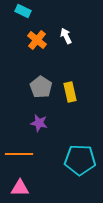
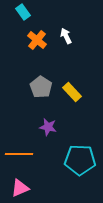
cyan rectangle: moved 1 px down; rotated 28 degrees clockwise
yellow rectangle: moved 2 px right; rotated 30 degrees counterclockwise
purple star: moved 9 px right, 4 px down
pink triangle: rotated 24 degrees counterclockwise
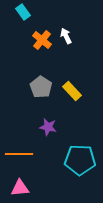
orange cross: moved 5 px right
yellow rectangle: moved 1 px up
pink triangle: rotated 18 degrees clockwise
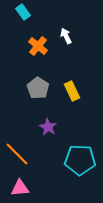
orange cross: moved 4 px left, 6 px down
gray pentagon: moved 3 px left, 1 px down
yellow rectangle: rotated 18 degrees clockwise
purple star: rotated 18 degrees clockwise
orange line: moved 2 px left; rotated 44 degrees clockwise
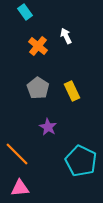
cyan rectangle: moved 2 px right
cyan pentagon: moved 1 px right, 1 px down; rotated 24 degrees clockwise
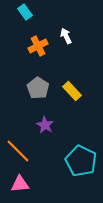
orange cross: rotated 24 degrees clockwise
yellow rectangle: rotated 18 degrees counterclockwise
purple star: moved 3 px left, 2 px up
orange line: moved 1 px right, 3 px up
pink triangle: moved 4 px up
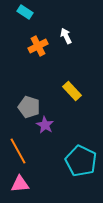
cyan rectangle: rotated 21 degrees counterclockwise
gray pentagon: moved 9 px left, 19 px down; rotated 15 degrees counterclockwise
orange line: rotated 16 degrees clockwise
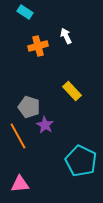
orange cross: rotated 12 degrees clockwise
orange line: moved 15 px up
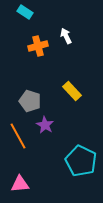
gray pentagon: moved 1 px right, 6 px up
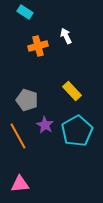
gray pentagon: moved 3 px left, 1 px up
cyan pentagon: moved 4 px left, 30 px up; rotated 16 degrees clockwise
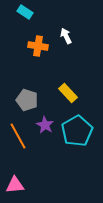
orange cross: rotated 24 degrees clockwise
yellow rectangle: moved 4 px left, 2 px down
pink triangle: moved 5 px left, 1 px down
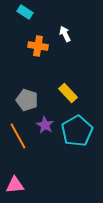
white arrow: moved 1 px left, 2 px up
